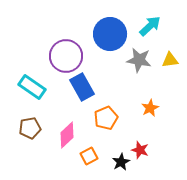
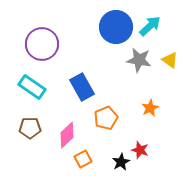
blue circle: moved 6 px right, 7 px up
purple circle: moved 24 px left, 12 px up
yellow triangle: rotated 42 degrees clockwise
brown pentagon: rotated 10 degrees clockwise
orange square: moved 6 px left, 3 px down
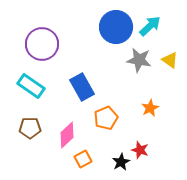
cyan rectangle: moved 1 px left, 1 px up
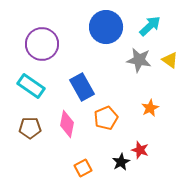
blue circle: moved 10 px left
pink diamond: moved 11 px up; rotated 36 degrees counterclockwise
orange square: moved 9 px down
